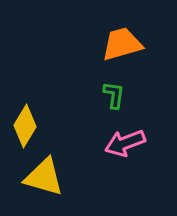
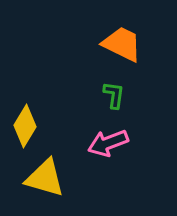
orange trapezoid: rotated 42 degrees clockwise
pink arrow: moved 17 px left
yellow triangle: moved 1 px right, 1 px down
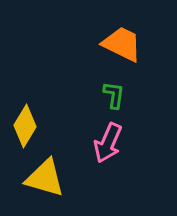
pink arrow: rotated 45 degrees counterclockwise
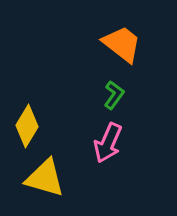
orange trapezoid: rotated 12 degrees clockwise
green L-shape: rotated 28 degrees clockwise
yellow diamond: moved 2 px right
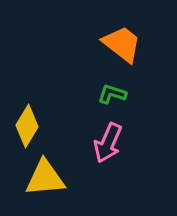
green L-shape: moved 2 px left, 1 px up; rotated 108 degrees counterclockwise
yellow triangle: rotated 21 degrees counterclockwise
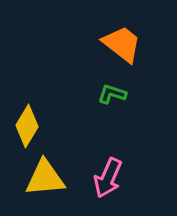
pink arrow: moved 35 px down
